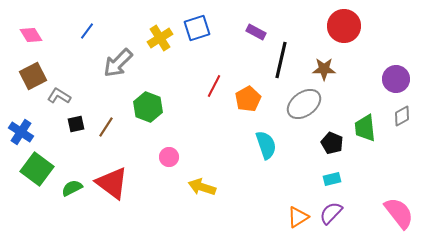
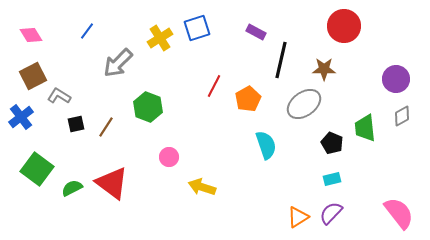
blue cross: moved 15 px up; rotated 20 degrees clockwise
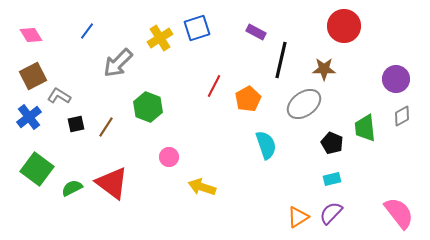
blue cross: moved 8 px right
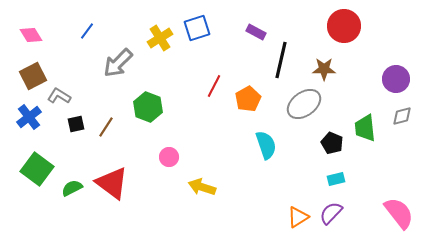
gray diamond: rotated 15 degrees clockwise
cyan rectangle: moved 4 px right
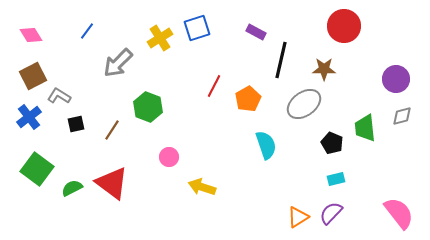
brown line: moved 6 px right, 3 px down
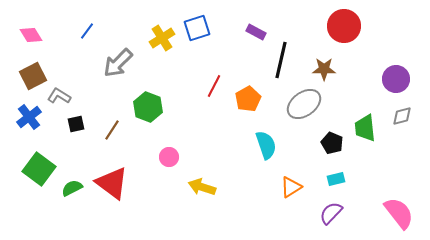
yellow cross: moved 2 px right
green square: moved 2 px right
orange triangle: moved 7 px left, 30 px up
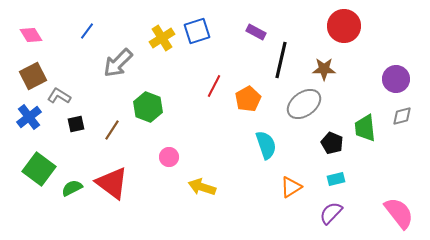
blue square: moved 3 px down
